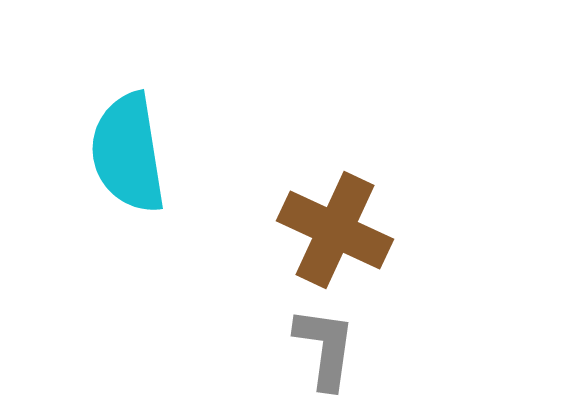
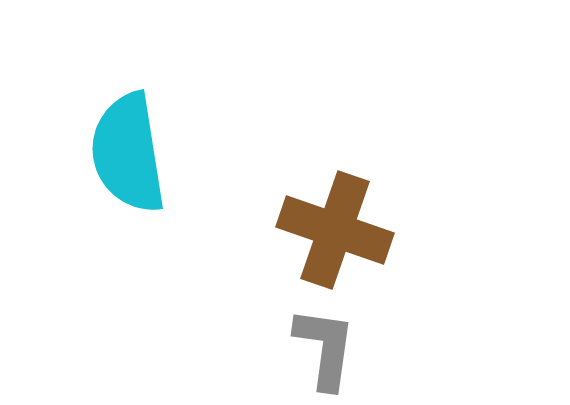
brown cross: rotated 6 degrees counterclockwise
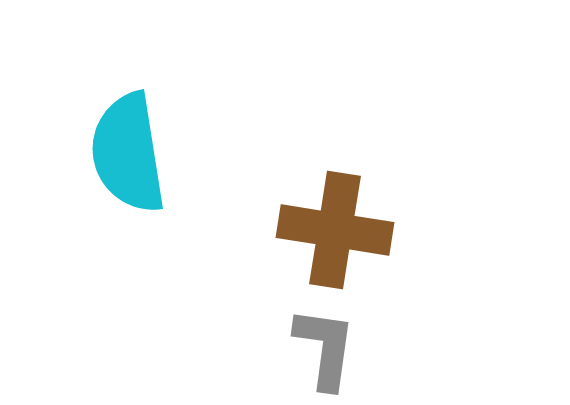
brown cross: rotated 10 degrees counterclockwise
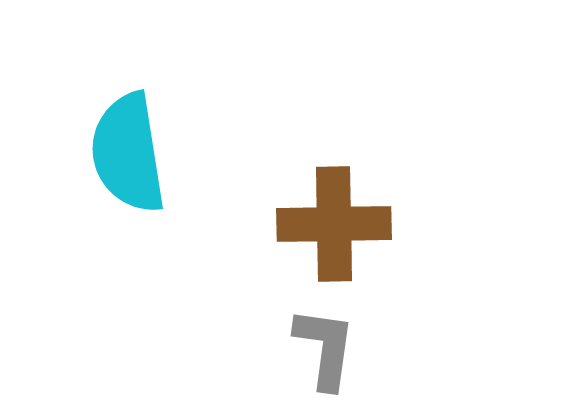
brown cross: moved 1 px left, 6 px up; rotated 10 degrees counterclockwise
